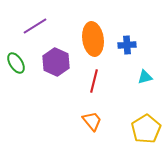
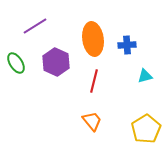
cyan triangle: moved 1 px up
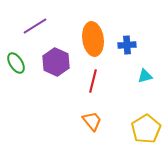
red line: moved 1 px left
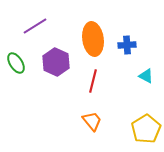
cyan triangle: moved 1 px right; rotated 42 degrees clockwise
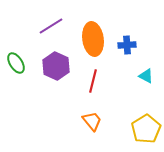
purple line: moved 16 px right
purple hexagon: moved 4 px down
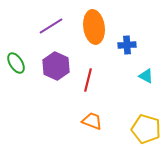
orange ellipse: moved 1 px right, 12 px up
red line: moved 5 px left, 1 px up
orange trapezoid: rotated 30 degrees counterclockwise
yellow pentagon: rotated 24 degrees counterclockwise
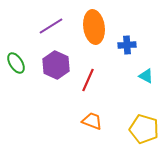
purple hexagon: moved 1 px up
red line: rotated 10 degrees clockwise
yellow pentagon: moved 2 px left
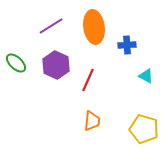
green ellipse: rotated 15 degrees counterclockwise
orange trapezoid: rotated 75 degrees clockwise
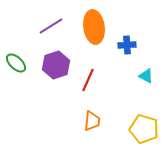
purple hexagon: rotated 16 degrees clockwise
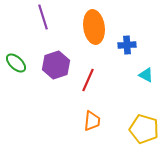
purple line: moved 8 px left, 9 px up; rotated 75 degrees counterclockwise
cyan triangle: moved 1 px up
